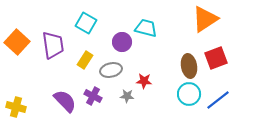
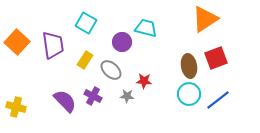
gray ellipse: rotated 55 degrees clockwise
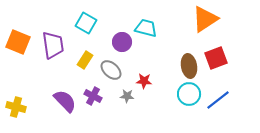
orange square: moved 1 px right; rotated 20 degrees counterclockwise
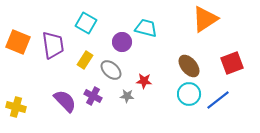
red square: moved 16 px right, 5 px down
brown ellipse: rotated 30 degrees counterclockwise
